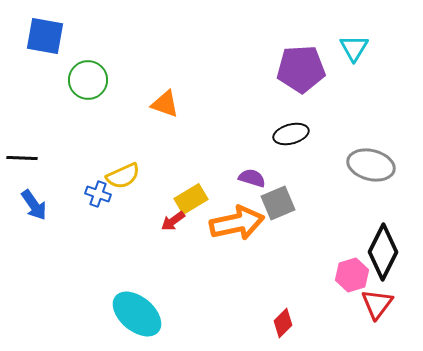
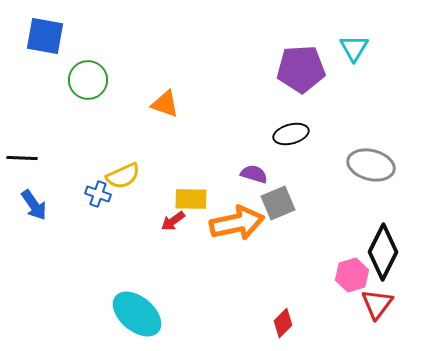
purple semicircle: moved 2 px right, 4 px up
yellow rectangle: rotated 32 degrees clockwise
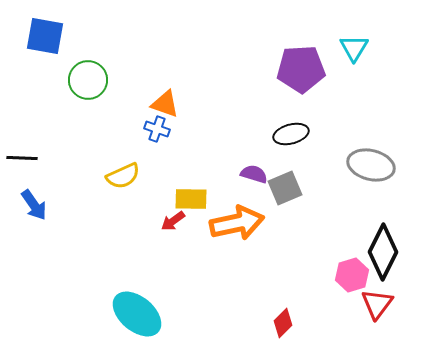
blue cross: moved 59 px right, 65 px up
gray square: moved 7 px right, 15 px up
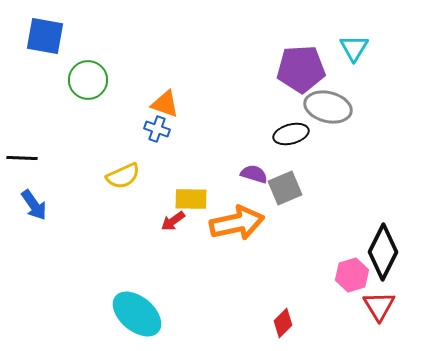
gray ellipse: moved 43 px left, 58 px up
red triangle: moved 2 px right, 2 px down; rotated 8 degrees counterclockwise
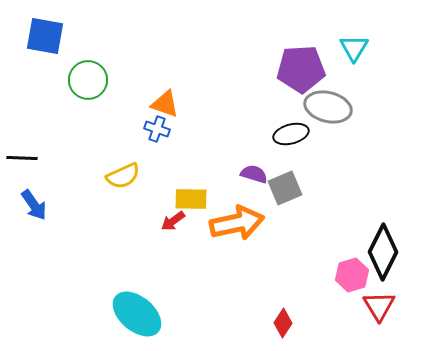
red diamond: rotated 12 degrees counterclockwise
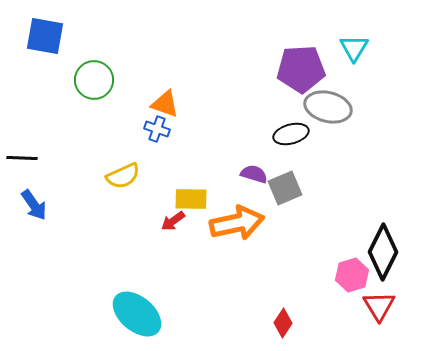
green circle: moved 6 px right
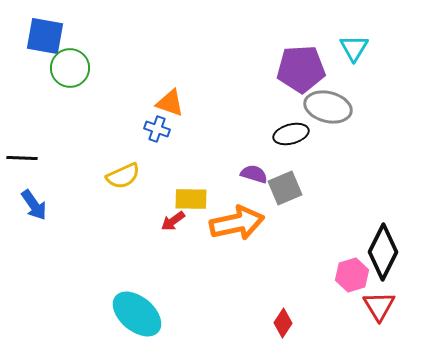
green circle: moved 24 px left, 12 px up
orange triangle: moved 5 px right, 1 px up
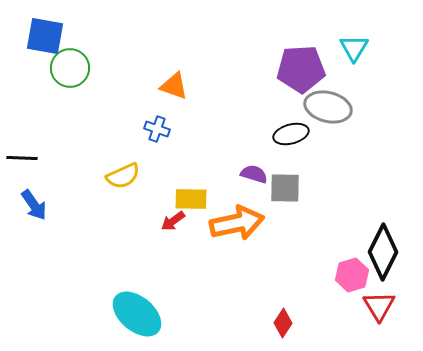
orange triangle: moved 4 px right, 17 px up
gray square: rotated 24 degrees clockwise
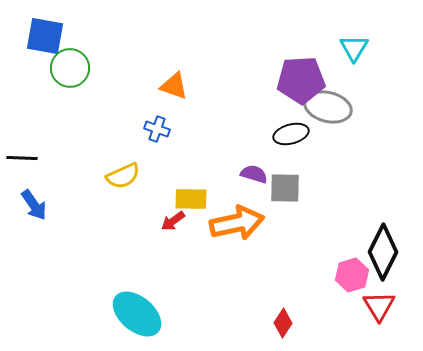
purple pentagon: moved 11 px down
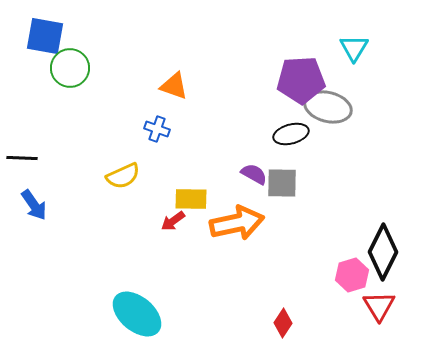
purple semicircle: rotated 12 degrees clockwise
gray square: moved 3 px left, 5 px up
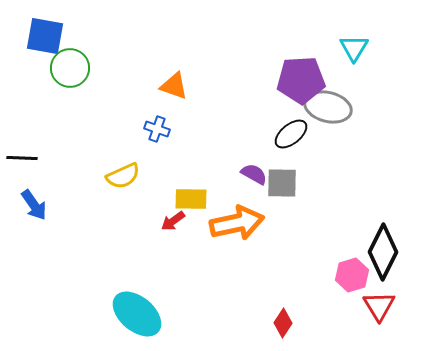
black ellipse: rotated 24 degrees counterclockwise
